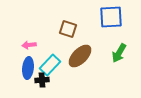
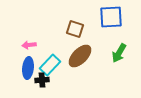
brown square: moved 7 px right
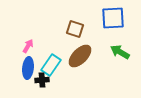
blue square: moved 2 px right, 1 px down
pink arrow: moved 1 px left, 1 px down; rotated 128 degrees clockwise
green arrow: moved 1 px right, 1 px up; rotated 90 degrees clockwise
cyan rectangle: moved 1 px right; rotated 10 degrees counterclockwise
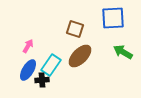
green arrow: moved 3 px right
blue ellipse: moved 2 px down; rotated 25 degrees clockwise
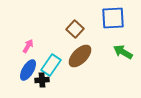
brown square: rotated 24 degrees clockwise
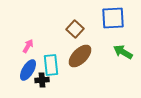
cyan rectangle: rotated 40 degrees counterclockwise
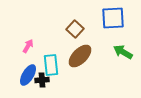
blue ellipse: moved 5 px down
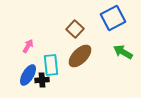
blue square: rotated 25 degrees counterclockwise
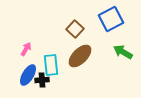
blue square: moved 2 px left, 1 px down
pink arrow: moved 2 px left, 3 px down
